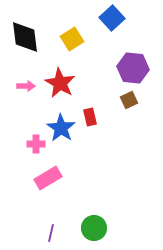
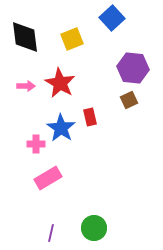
yellow square: rotated 10 degrees clockwise
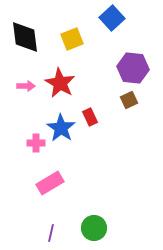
red rectangle: rotated 12 degrees counterclockwise
pink cross: moved 1 px up
pink rectangle: moved 2 px right, 5 px down
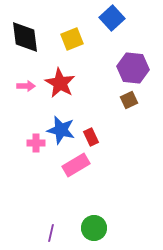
red rectangle: moved 1 px right, 20 px down
blue star: moved 2 px down; rotated 20 degrees counterclockwise
pink rectangle: moved 26 px right, 18 px up
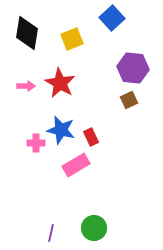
black diamond: moved 2 px right, 4 px up; rotated 16 degrees clockwise
